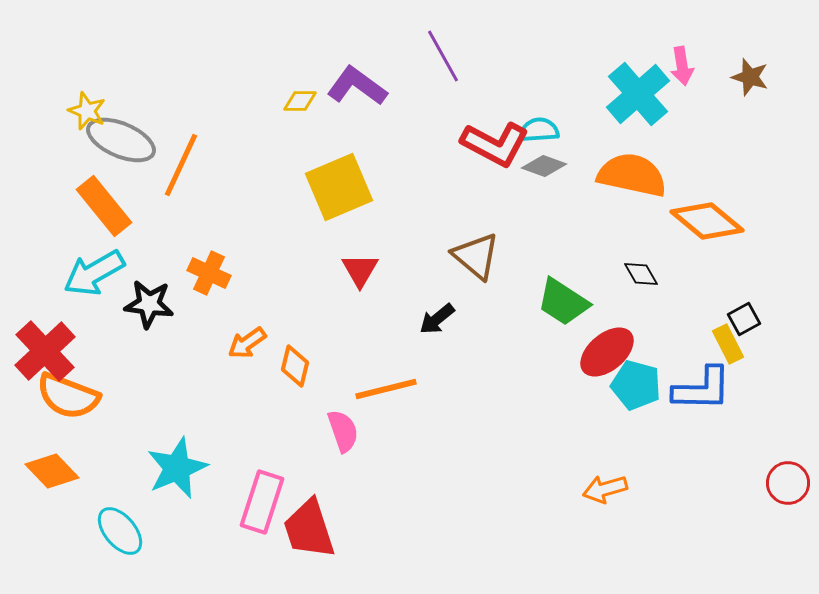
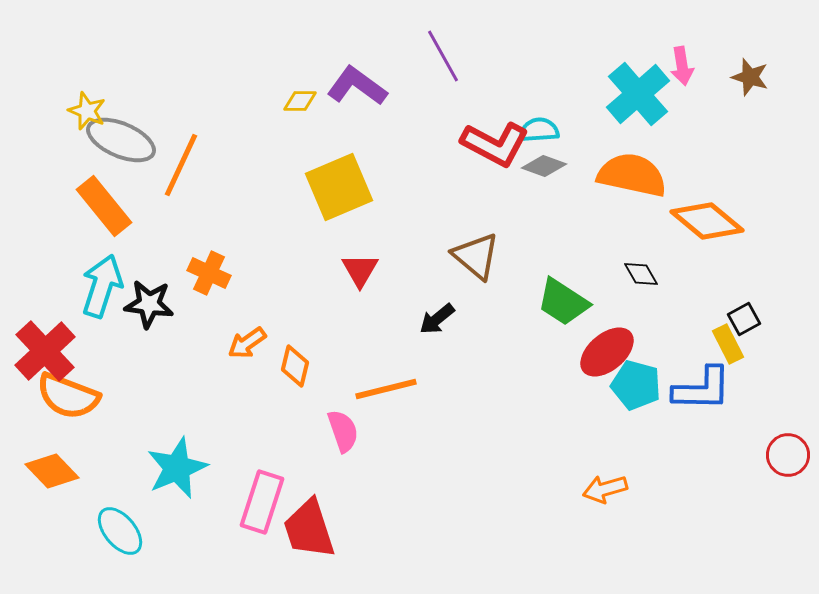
cyan arrow at (94, 273): moved 8 px right, 13 px down; rotated 138 degrees clockwise
red circle at (788, 483): moved 28 px up
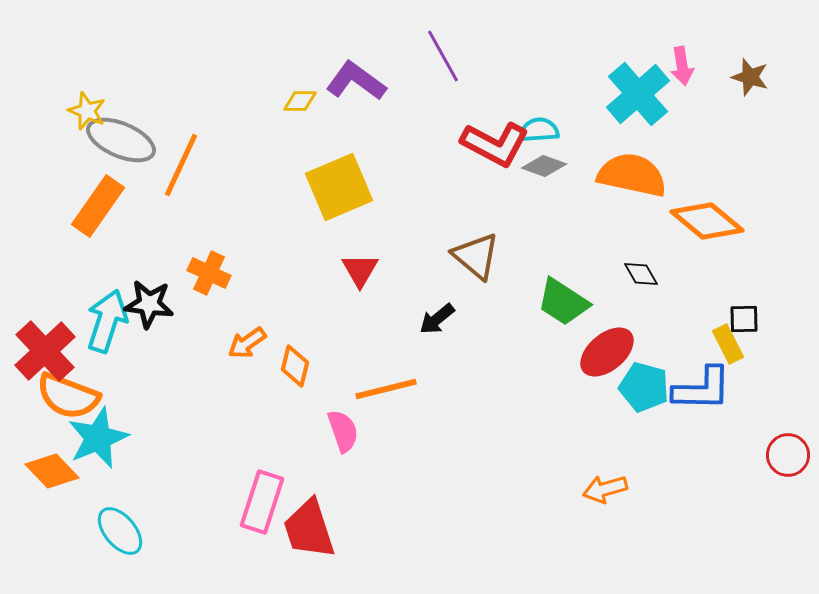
purple L-shape at (357, 86): moved 1 px left, 5 px up
orange rectangle at (104, 206): moved 6 px left; rotated 74 degrees clockwise
cyan arrow at (102, 286): moved 5 px right, 35 px down
black square at (744, 319): rotated 28 degrees clockwise
cyan pentagon at (636, 385): moved 8 px right, 2 px down
cyan star at (177, 468): moved 79 px left, 30 px up
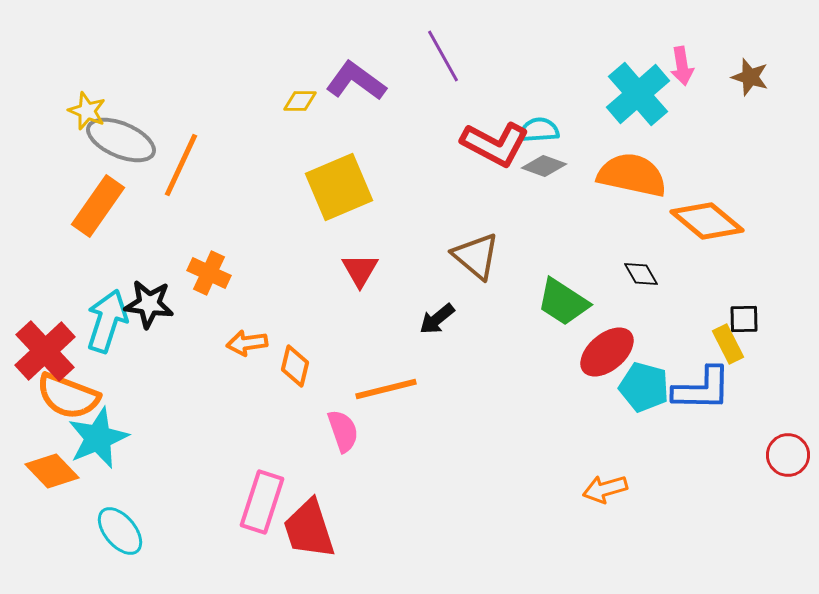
orange arrow at (247, 343): rotated 27 degrees clockwise
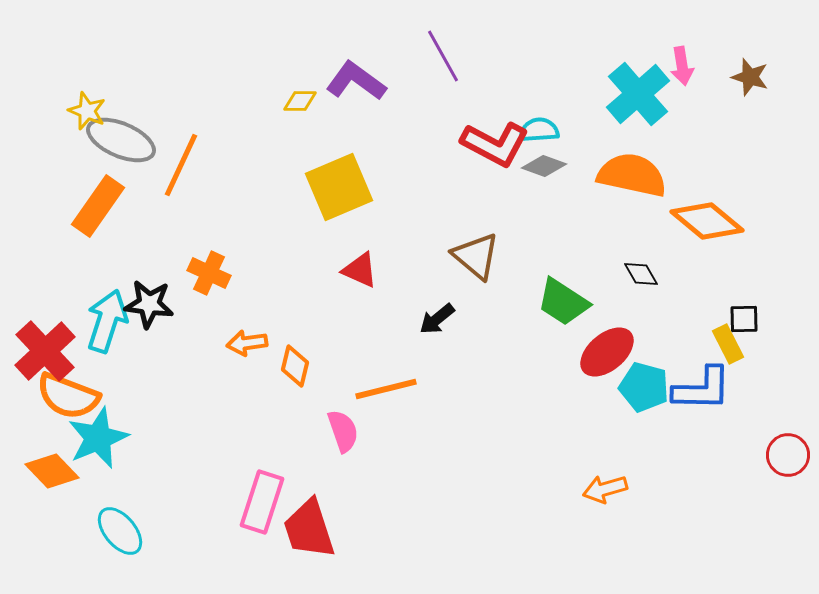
red triangle at (360, 270): rotated 36 degrees counterclockwise
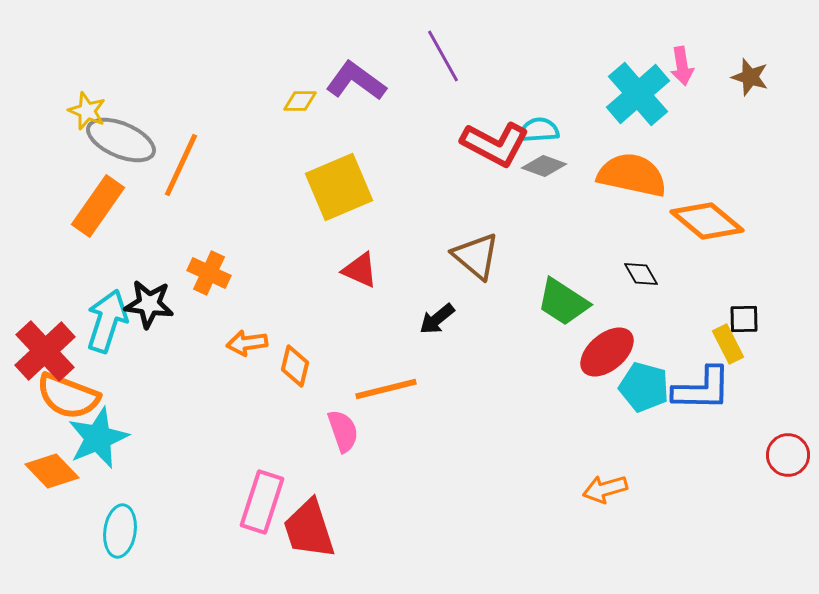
cyan ellipse at (120, 531): rotated 48 degrees clockwise
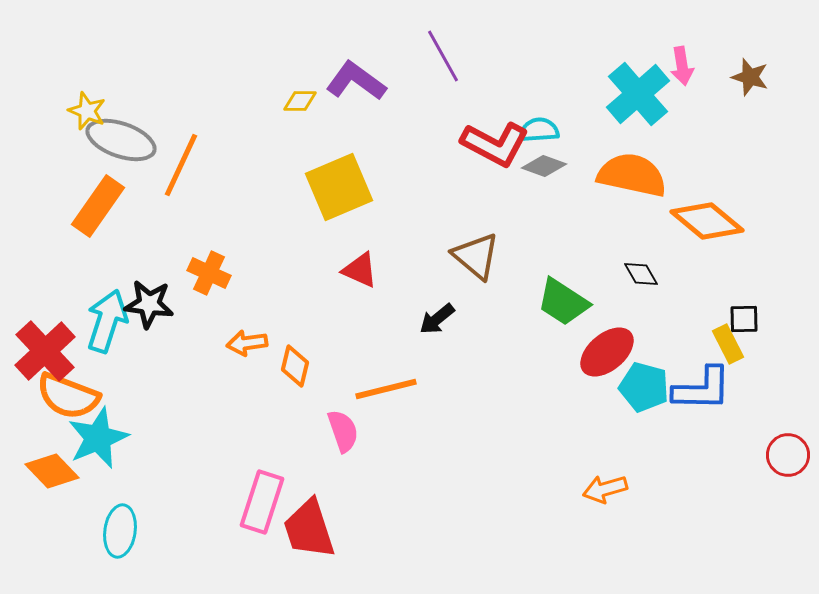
gray ellipse at (121, 140): rotated 4 degrees counterclockwise
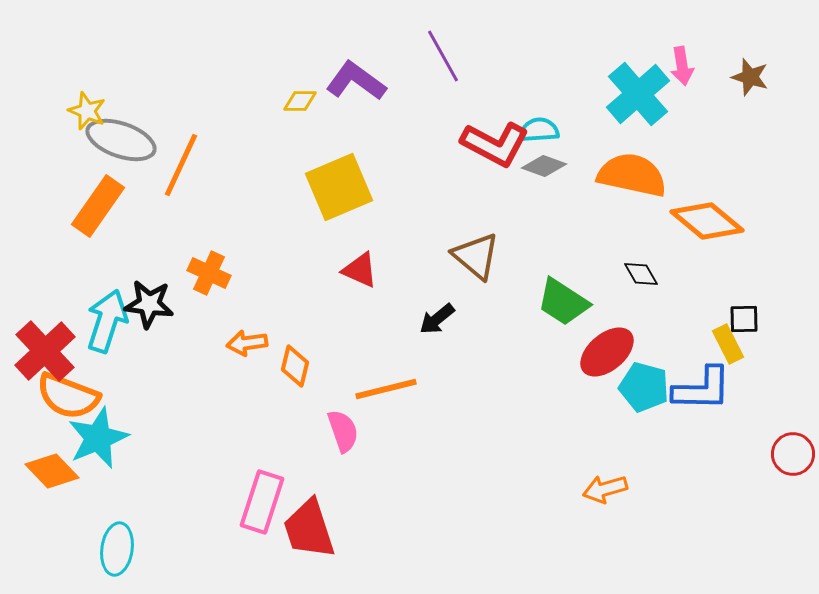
red circle at (788, 455): moved 5 px right, 1 px up
cyan ellipse at (120, 531): moved 3 px left, 18 px down
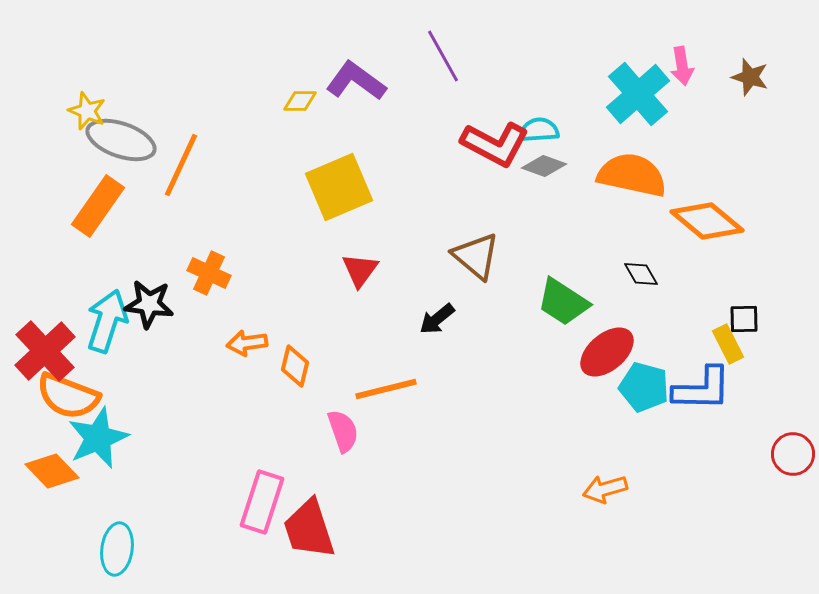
red triangle at (360, 270): rotated 42 degrees clockwise
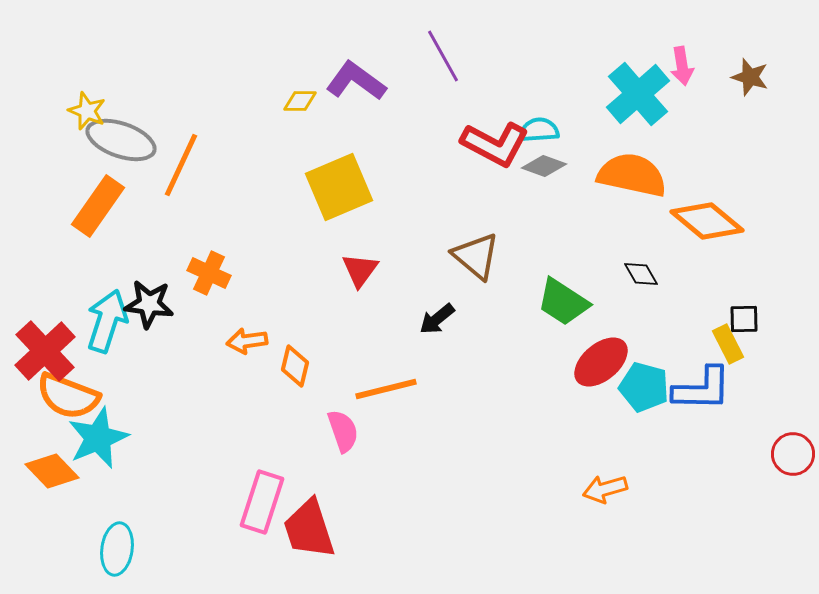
orange arrow at (247, 343): moved 2 px up
red ellipse at (607, 352): moved 6 px left, 10 px down
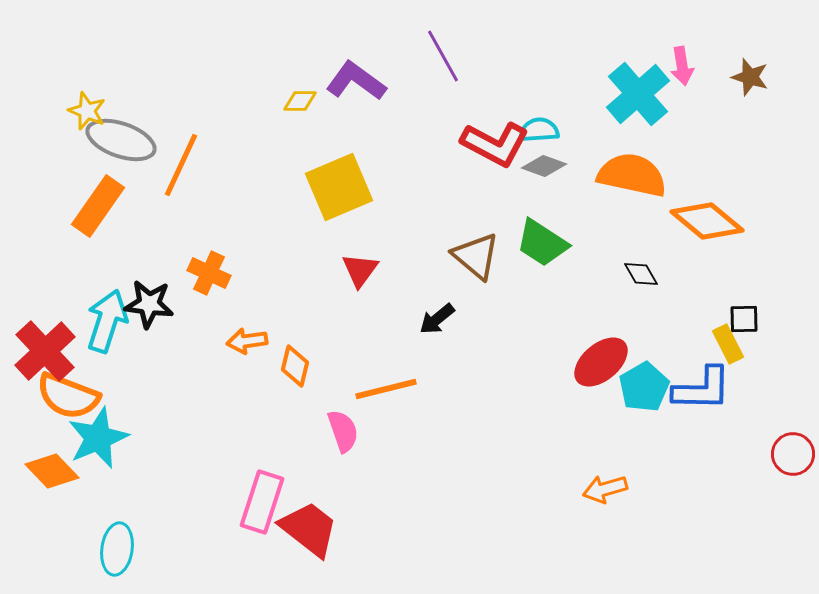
green trapezoid at (563, 302): moved 21 px left, 59 px up
cyan pentagon at (644, 387): rotated 27 degrees clockwise
red trapezoid at (309, 529): rotated 146 degrees clockwise
